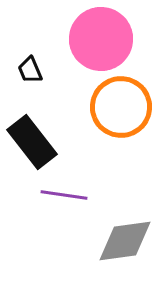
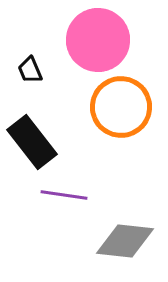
pink circle: moved 3 px left, 1 px down
gray diamond: rotated 14 degrees clockwise
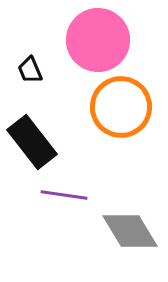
gray diamond: moved 5 px right, 10 px up; rotated 52 degrees clockwise
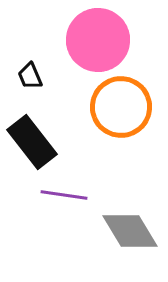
black trapezoid: moved 6 px down
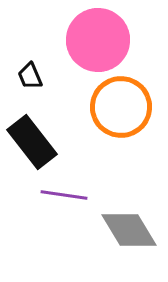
gray diamond: moved 1 px left, 1 px up
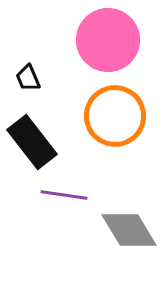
pink circle: moved 10 px right
black trapezoid: moved 2 px left, 2 px down
orange circle: moved 6 px left, 9 px down
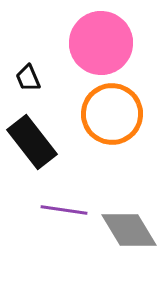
pink circle: moved 7 px left, 3 px down
orange circle: moved 3 px left, 2 px up
purple line: moved 15 px down
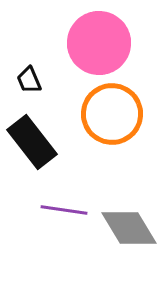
pink circle: moved 2 px left
black trapezoid: moved 1 px right, 2 px down
gray diamond: moved 2 px up
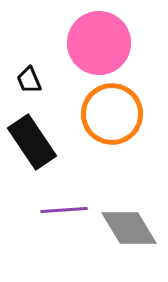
black rectangle: rotated 4 degrees clockwise
purple line: rotated 12 degrees counterclockwise
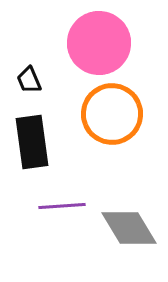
black rectangle: rotated 26 degrees clockwise
purple line: moved 2 px left, 4 px up
